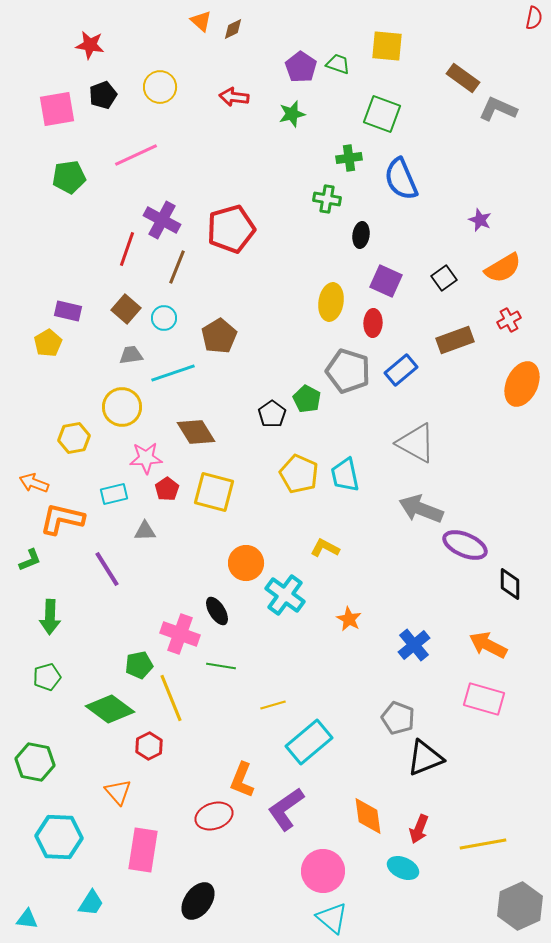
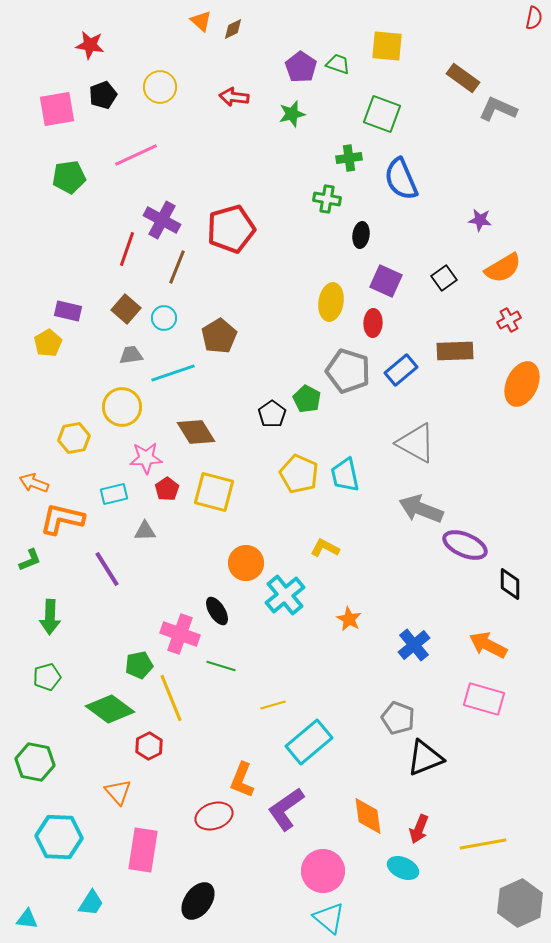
purple star at (480, 220): rotated 15 degrees counterclockwise
brown rectangle at (455, 340): moved 11 px down; rotated 18 degrees clockwise
cyan cross at (285, 595): rotated 15 degrees clockwise
green line at (221, 666): rotated 8 degrees clockwise
gray hexagon at (520, 906): moved 3 px up
cyan triangle at (332, 918): moved 3 px left
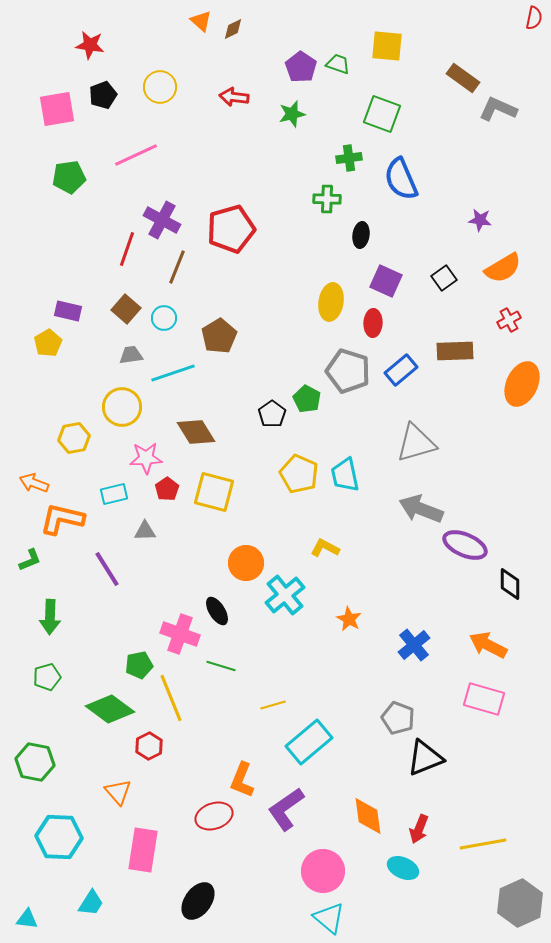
green cross at (327, 199): rotated 8 degrees counterclockwise
gray triangle at (416, 443): rotated 45 degrees counterclockwise
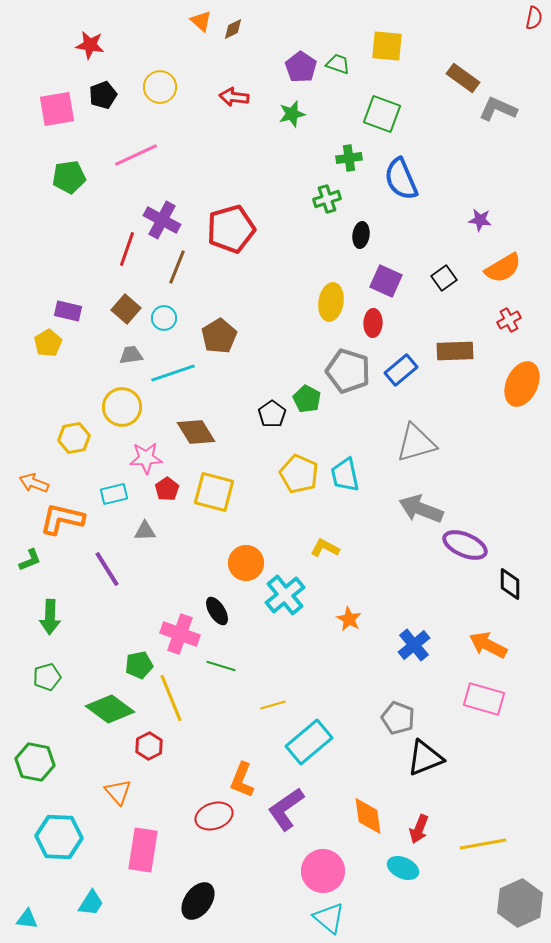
green cross at (327, 199): rotated 20 degrees counterclockwise
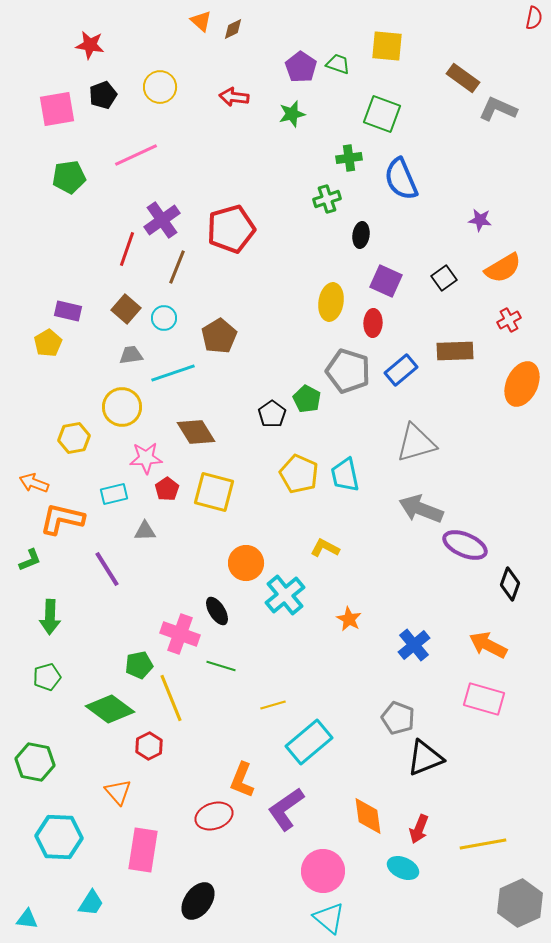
purple cross at (162, 220): rotated 27 degrees clockwise
black diamond at (510, 584): rotated 20 degrees clockwise
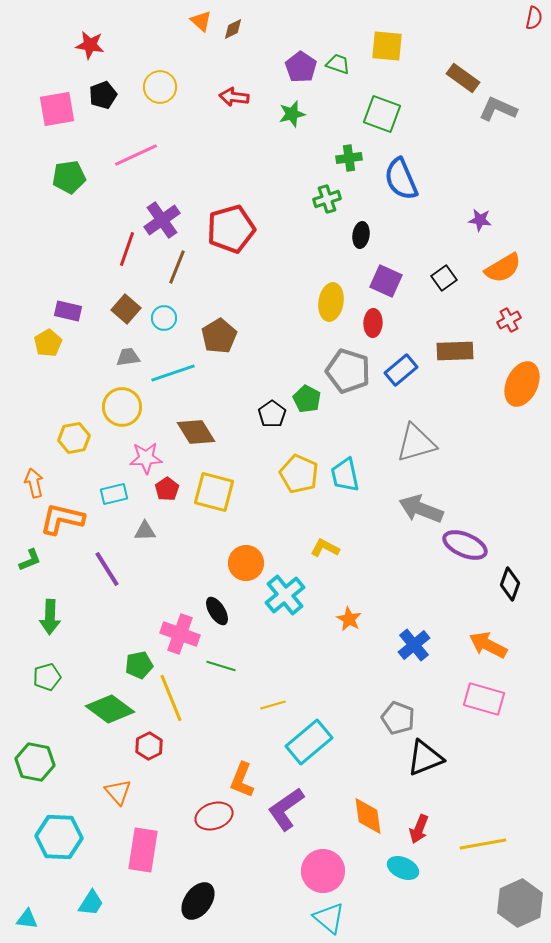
gray trapezoid at (131, 355): moved 3 px left, 2 px down
orange arrow at (34, 483): rotated 56 degrees clockwise
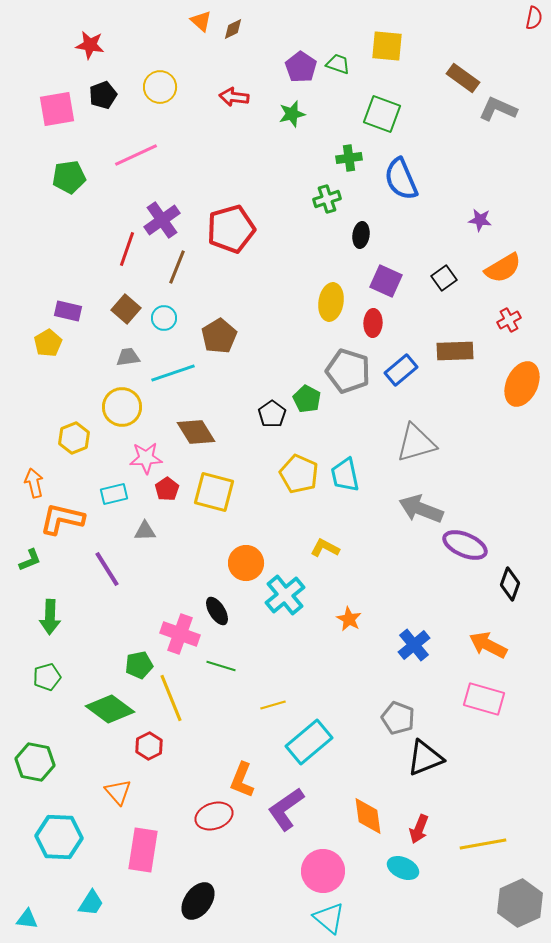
yellow hexagon at (74, 438): rotated 12 degrees counterclockwise
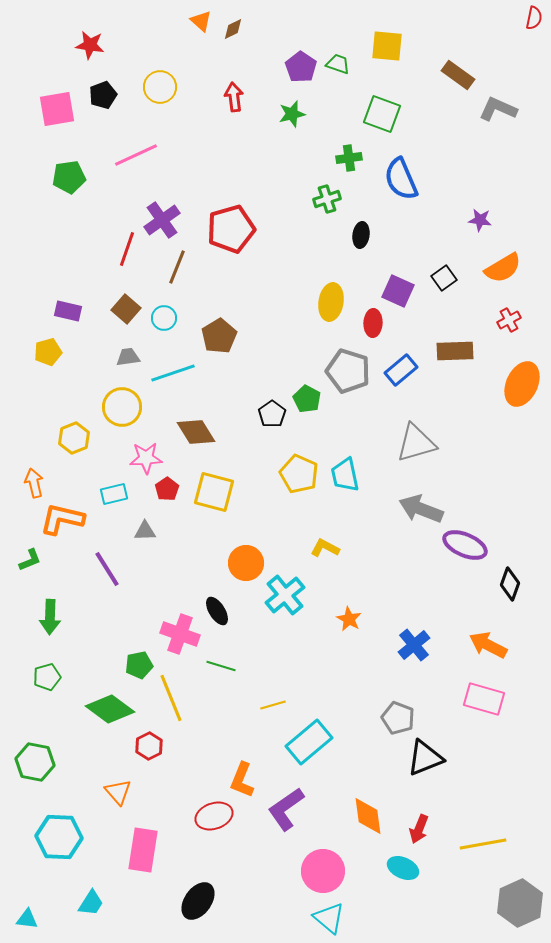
brown rectangle at (463, 78): moved 5 px left, 3 px up
red arrow at (234, 97): rotated 76 degrees clockwise
purple square at (386, 281): moved 12 px right, 10 px down
yellow pentagon at (48, 343): moved 9 px down; rotated 16 degrees clockwise
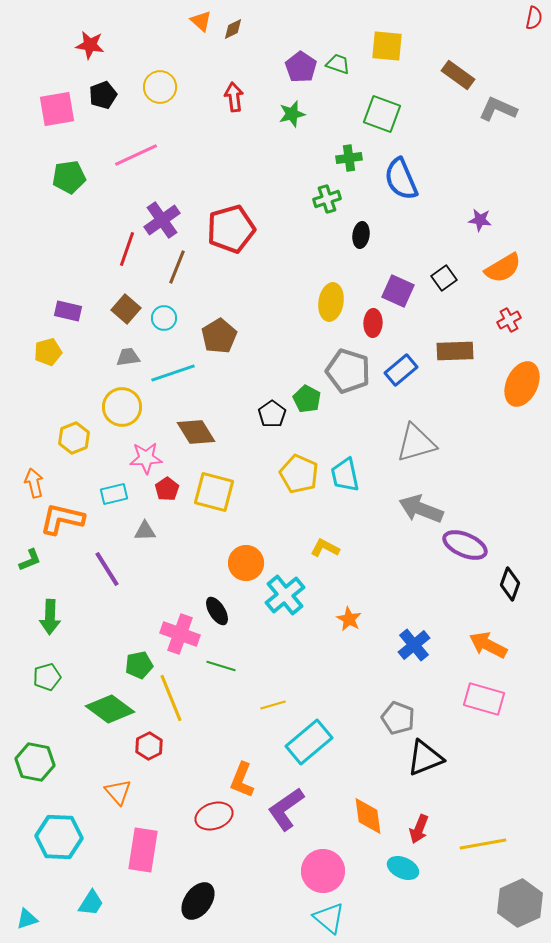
cyan triangle at (27, 919): rotated 25 degrees counterclockwise
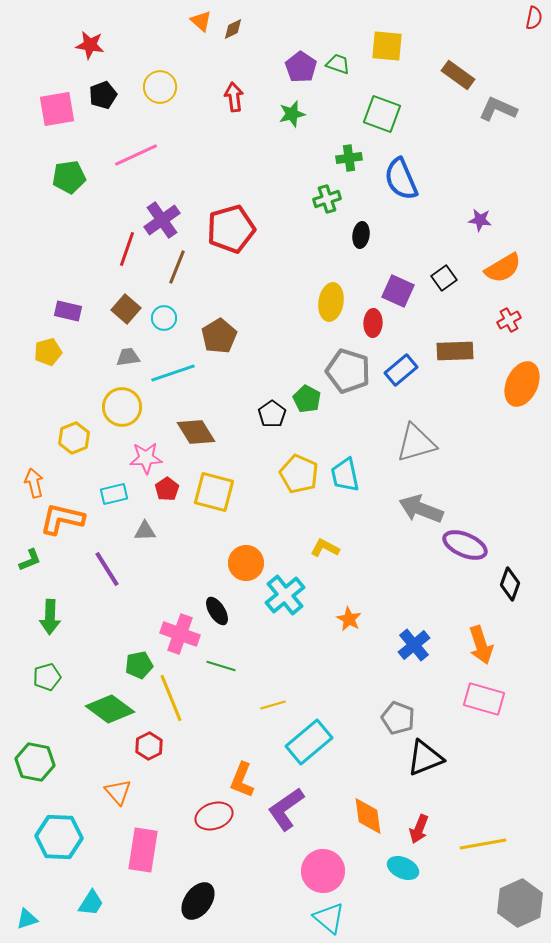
orange arrow at (488, 645): moved 7 px left; rotated 135 degrees counterclockwise
